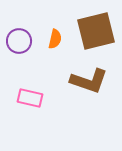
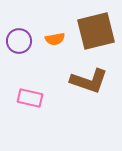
orange semicircle: rotated 66 degrees clockwise
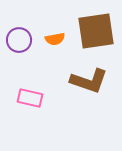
brown square: rotated 6 degrees clockwise
purple circle: moved 1 px up
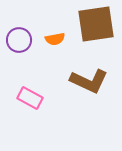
brown square: moved 7 px up
brown L-shape: rotated 6 degrees clockwise
pink rectangle: rotated 15 degrees clockwise
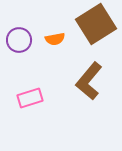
brown square: rotated 24 degrees counterclockwise
brown L-shape: rotated 105 degrees clockwise
pink rectangle: rotated 45 degrees counterclockwise
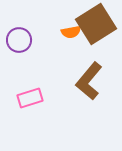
orange semicircle: moved 16 px right, 7 px up
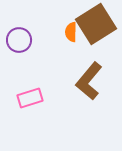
orange semicircle: rotated 102 degrees clockwise
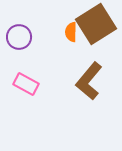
purple circle: moved 3 px up
pink rectangle: moved 4 px left, 14 px up; rotated 45 degrees clockwise
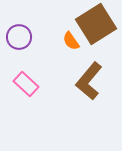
orange semicircle: moved 9 px down; rotated 36 degrees counterclockwise
pink rectangle: rotated 15 degrees clockwise
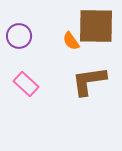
brown square: moved 2 px down; rotated 33 degrees clockwise
purple circle: moved 1 px up
brown L-shape: rotated 42 degrees clockwise
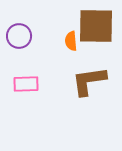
orange semicircle: rotated 30 degrees clockwise
pink rectangle: rotated 45 degrees counterclockwise
